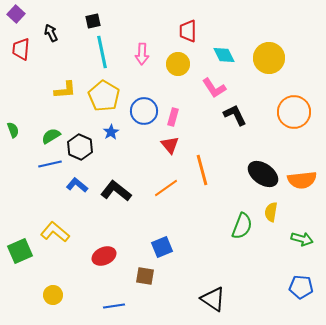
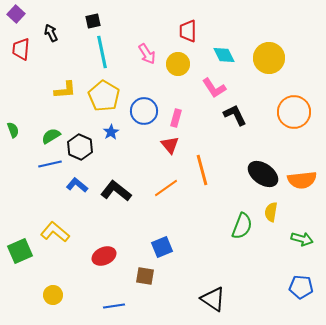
pink arrow at (142, 54): moved 5 px right; rotated 35 degrees counterclockwise
pink rectangle at (173, 117): moved 3 px right, 1 px down
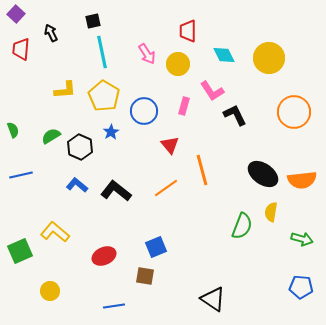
pink L-shape at (214, 88): moved 2 px left, 3 px down
pink rectangle at (176, 118): moved 8 px right, 12 px up
blue line at (50, 164): moved 29 px left, 11 px down
blue square at (162, 247): moved 6 px left
yellow circle at (53, 295): moved 3 px left, 4 px up
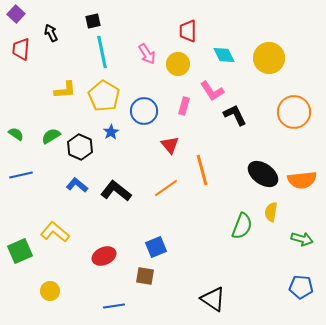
green semicircle at (13, 130): moved 3 px right, 4 px down; rotated 35 degrees counterclockwise
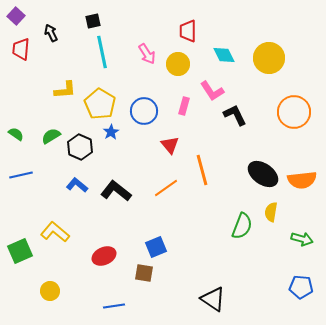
purple square at (16, 14): moved 2 px down
yellow pentagon at (104, 96): moved 4 px left, 8 px down
brown square at (145, 276): moved 1 px left, 3 px up
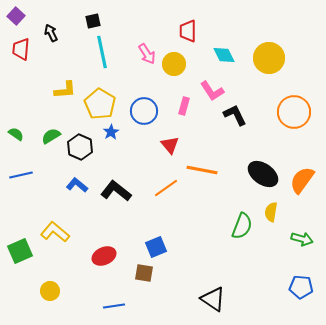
yellow circle at (178, 64): moved 4 px left
orange line at (202, 170): rotated 64 degrees counterclockwise
orange semicircle at (302, 180): rotated 132 degrees clockwise
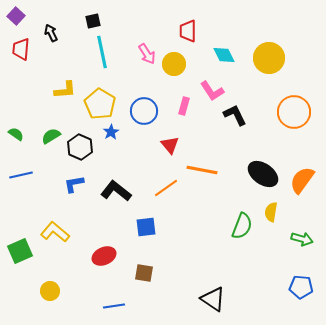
blue L-shape at (77, 185): moved 3 px left, 1 px up; rotated 50 degrees counterclockwise
blue square at (156, 247): moved 10 px left, 20 px up; rotated 15 degrees clockwise
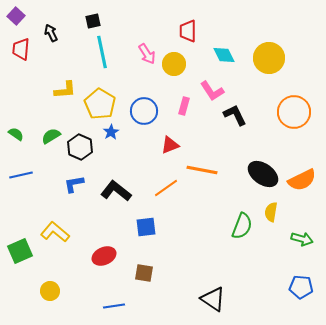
red triangle at (170, 145): rotated 48 degrees clockwise
orange semicircle at (302, 180): rotated 152 degrees counterclockwise
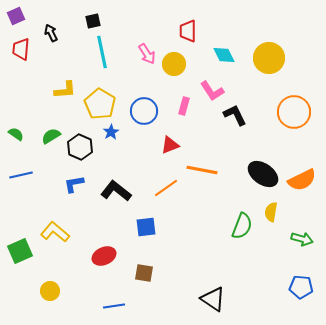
purple square at (16, 16): rotated 24 degrees clockwise
